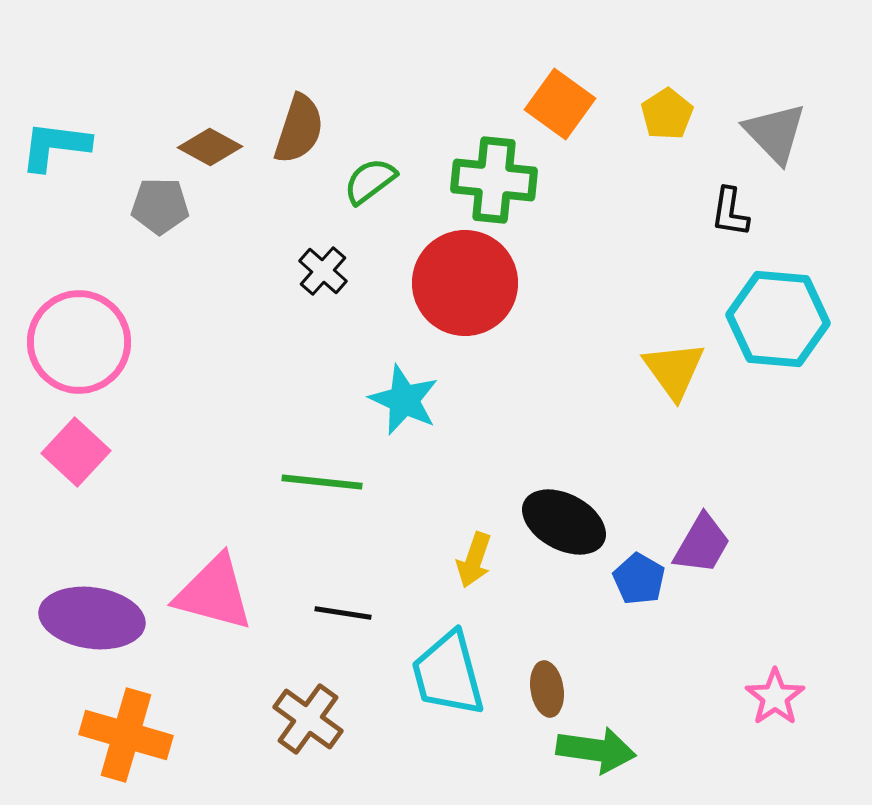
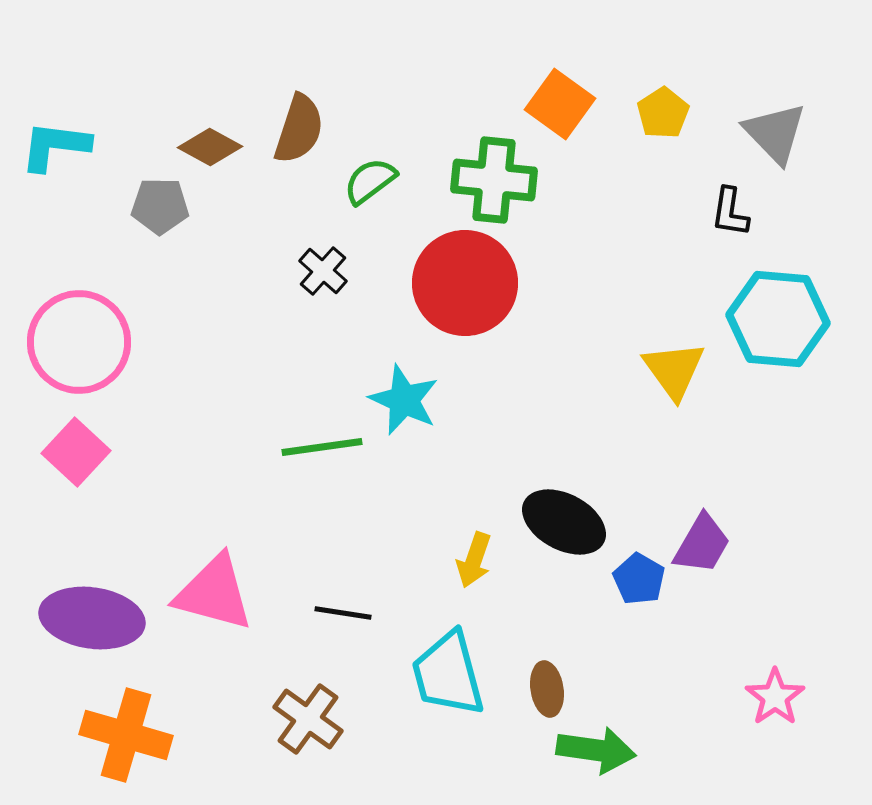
yellow pentagon: moved 4 px left, 1 px up
green line: moved 35 px up; rotated 14 degrees counterclockwise
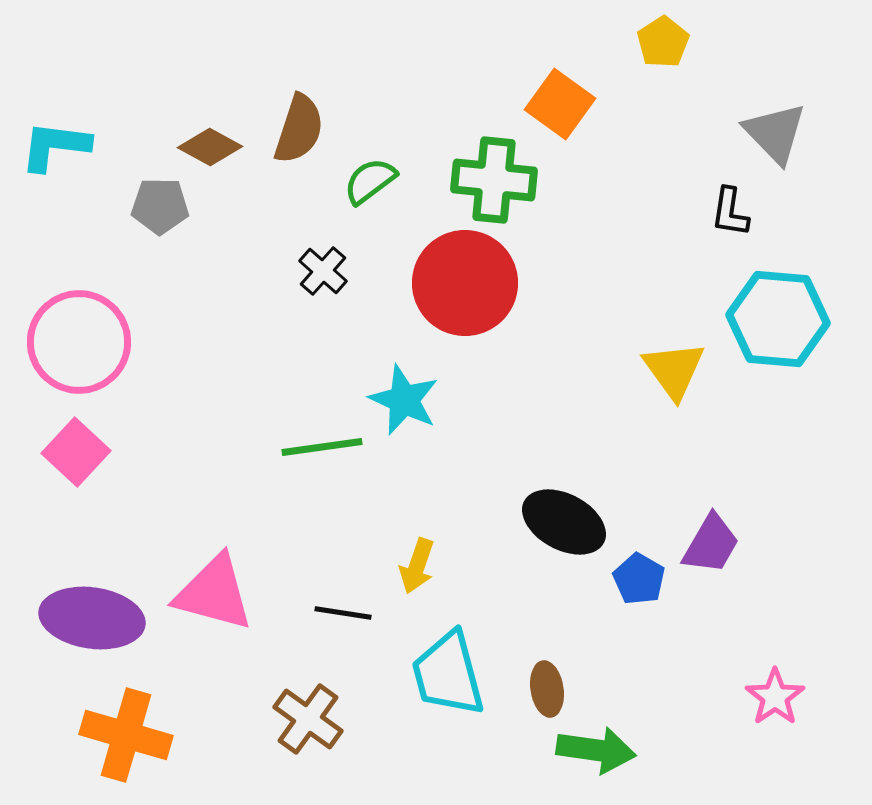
yellow pentagon: moved 71 px up
purple trapezoid: moved 9 px right
yellow arrow: moved 57 px left, 6 px down
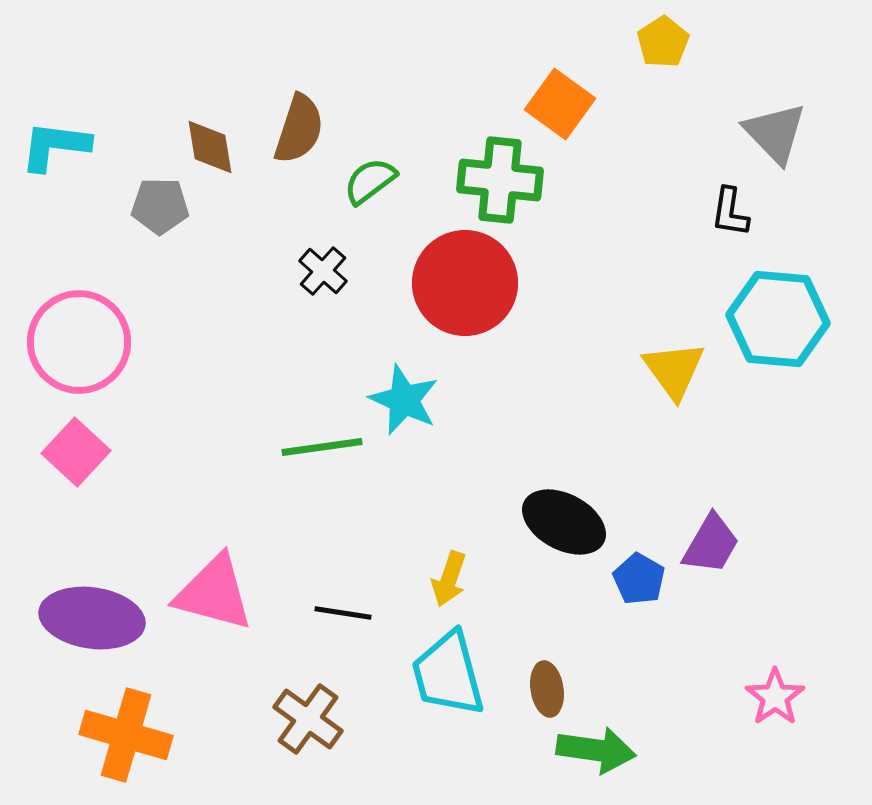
brown diamond: rotated 52 degrees clockwise
green cross: moved 6 px right
yellow arrow: moved 32 px right, 13 px down
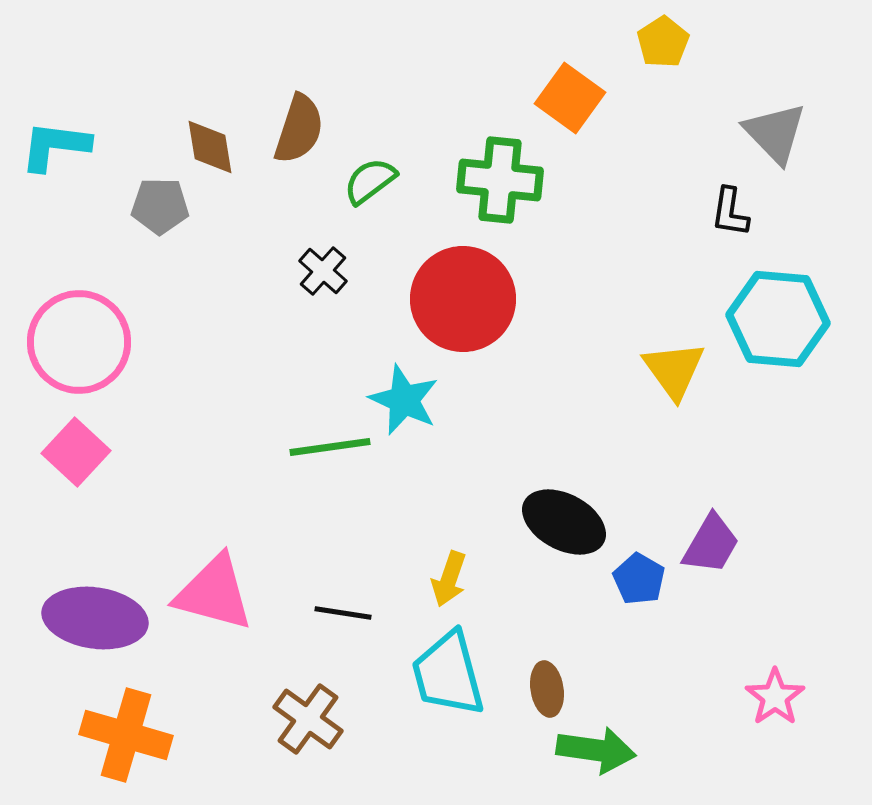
orange square: moved 10 px right, 6 px up
red circle: moved 2 px left, 16 px down
green line: moved 8 px right
purple ellipse: moved 3 px right
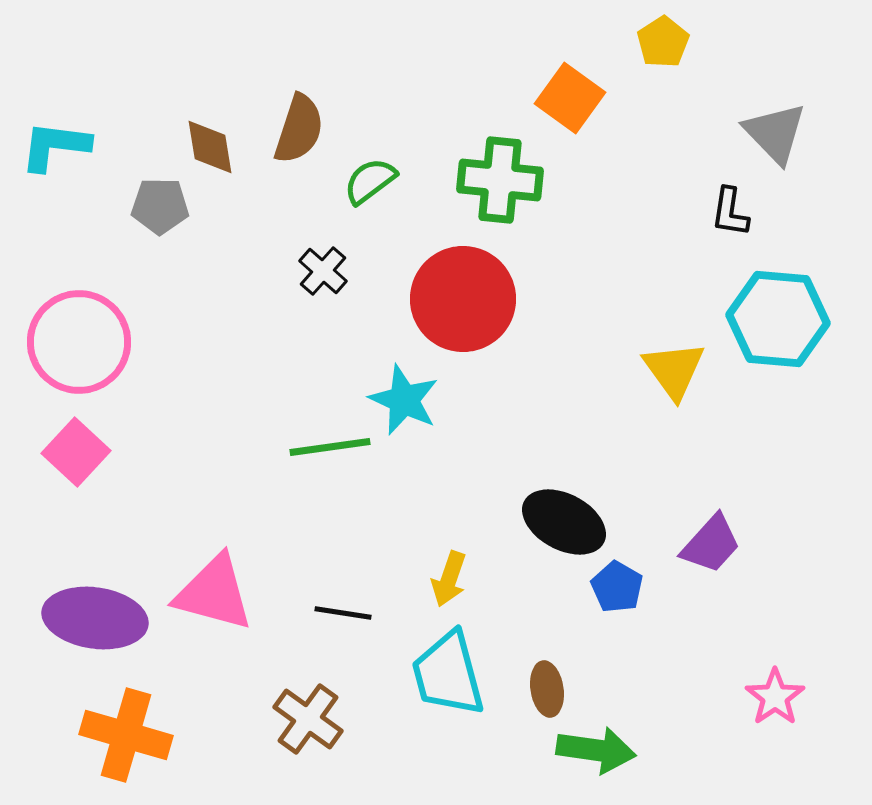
purple trapezoid: rotated 12 degrees clockwise
blue pentagon: moved 22 px left, 8 px down
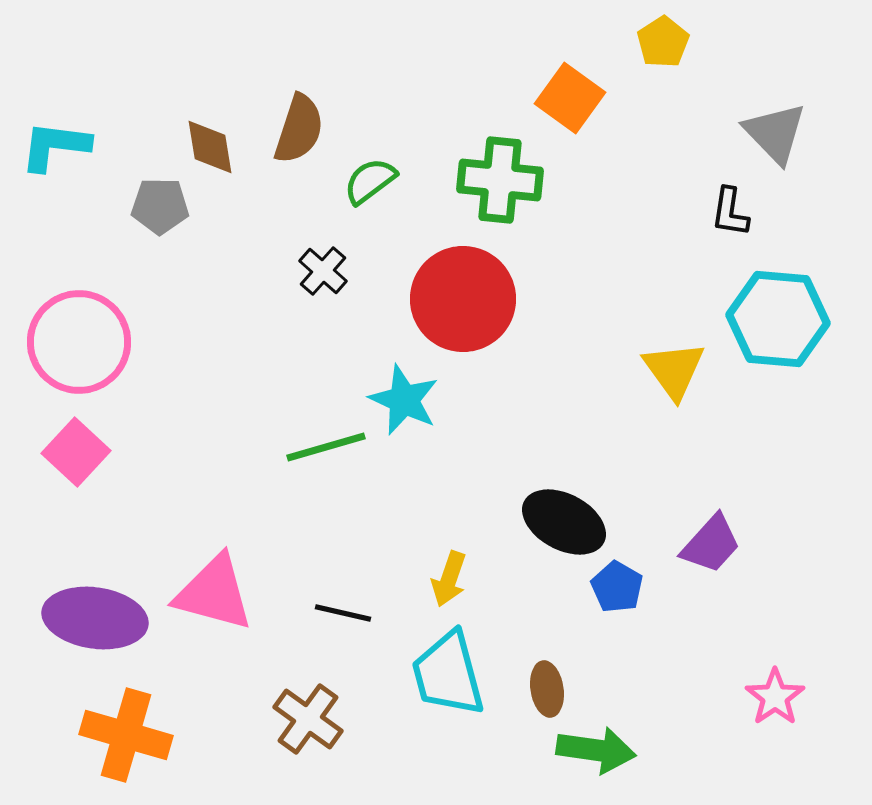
green line: moved 4 px left; rotated 8 degrees counterclockwise
black line: rotated 4 degrees clockwise
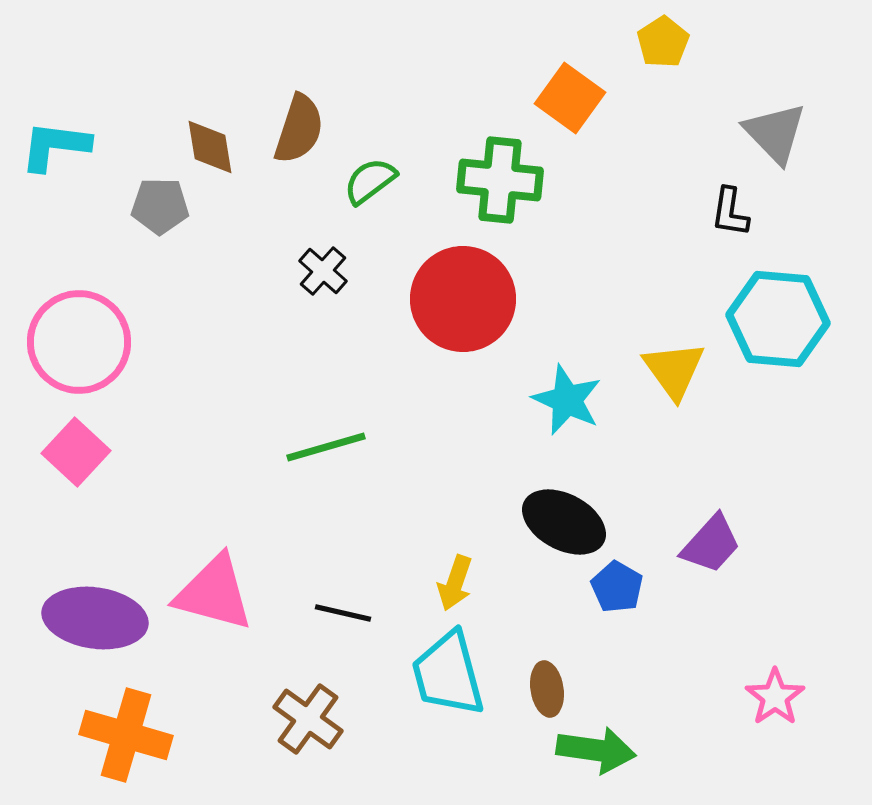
cyan star: moved 163 px right
yellow arrow: moved 6 px right, 4 px down
